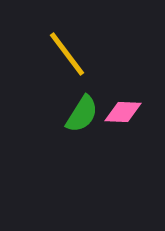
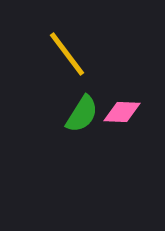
pink diamond: moved 1 px left
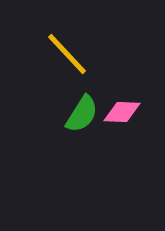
yellow line: rotated 6 degrees counterclockwise
